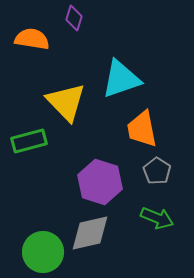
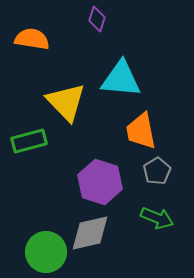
purple diamond: moved 23 px right, 1 px down
cyan triangle: rotated 24 degrees clockwise
orange trapezoid: moved 1 px left, 2 px down
gray pentagon: rotated 8 degrees clockwise
green circle: moved 3 px right
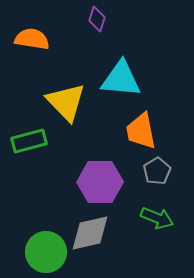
purple hexagon: rotated 18 degrees counterclockwise
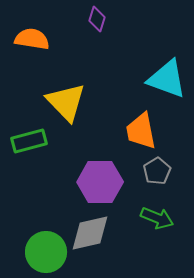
cyan triangle: moved 46 px right; rotated 15 degrees clockwise
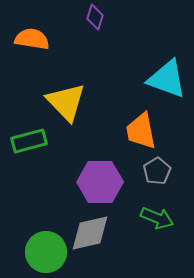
purple diamond: moved 2 px left, 2 px up
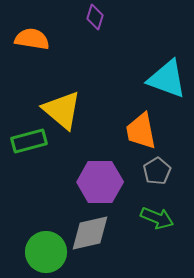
yellow triangle: moved 4 px left, 8 px down; rotated 6 degrees counterclockwise
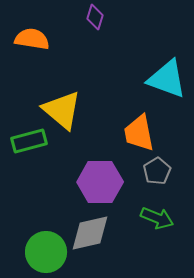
orange trapezoid: moved 2 px left, 2 px down
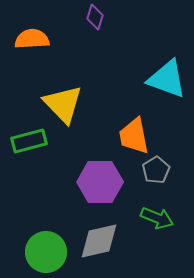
orange semicircle: rotated 12 degrees counterclockwise
yellow triangle: moved 1 px right, 6 px up; rotated 6 degrees clockwise
orange trapezoid: moved 5 px left, 3 px down
gray pentagon: moved 1 px left, 1 px up
gray diamond: moved 9 px right, 8 px down
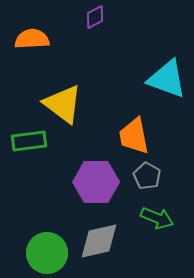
purple diamond: rotated 45 degrees clockwise
yellow triangle: rotated 9 degrees counterclockwise
green rectangle: rotated 8 degrees clockwise
gray pentagon: moved 9 px left, 6 px down; rotated 12 degrees counterclockwise
purple hexagon: moved 4 px left
green circle: moved 1 px right, 1 px down
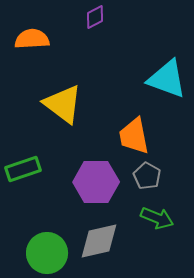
green rectangle: moved 6 px left, 28 px down; rotated 12 degrees counterclockwise
